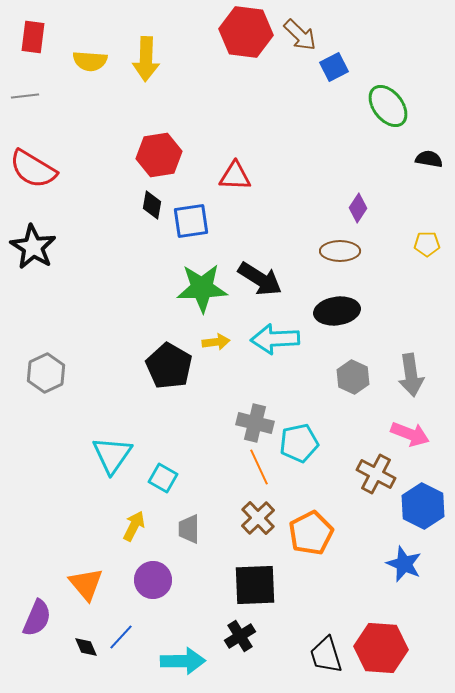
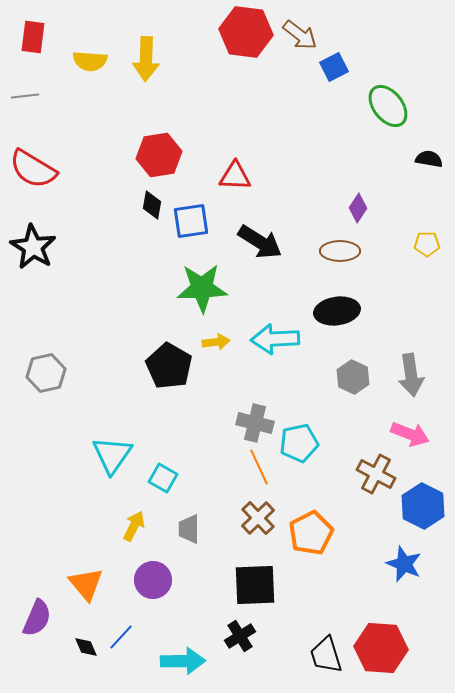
brown arrow at (300, 35): rotated 6 degrees counterclockwise
black arrow at (260, 279): moved 37 px up
gray hexagon at (46, 373): rotated 12 degrees clockwise
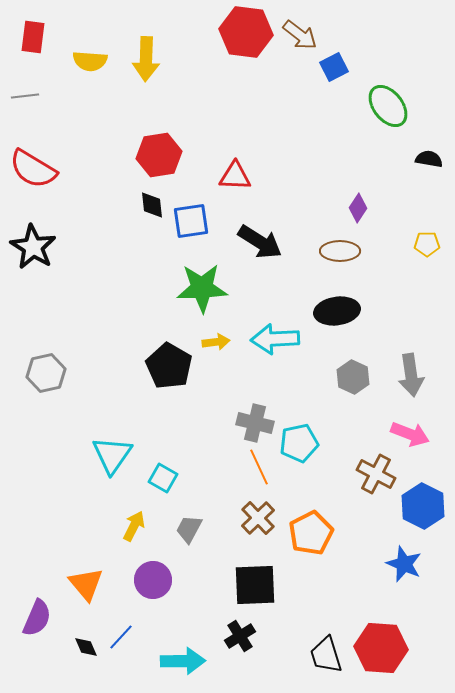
black diamond at (152, 205): rotated 16 degrees counterclockwise
gray trapezoid at (189, 529): rotated 28 degrees clockwise
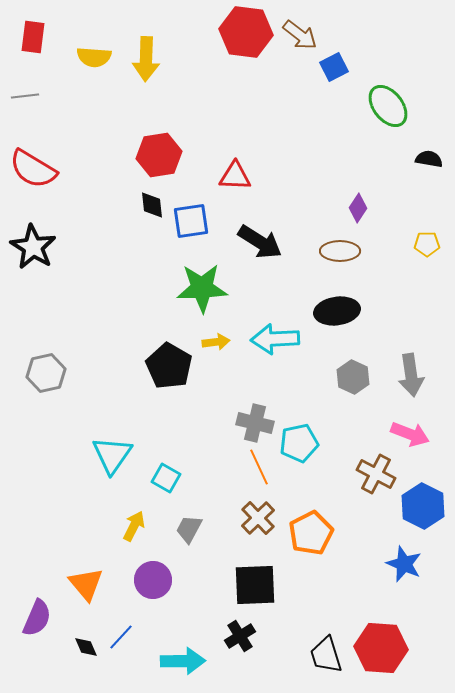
yellow semicircle at (90, 61): moved 4 px right, 4 px up
cyan square at (163, 478): moved 3 px right
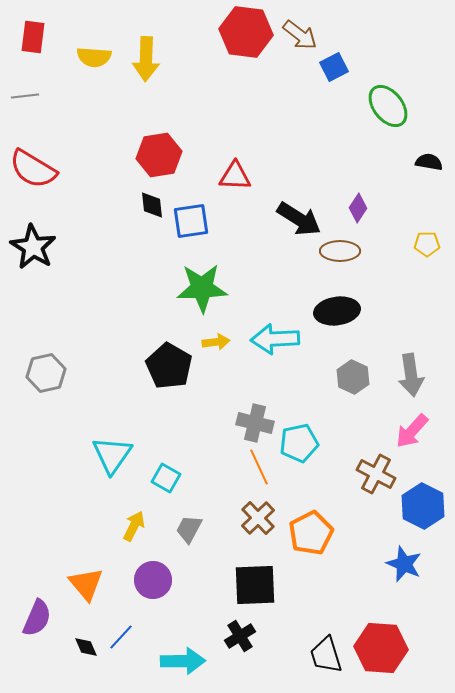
black semicircle at (429, 159): moved 3 px down
black arrow at (260, 242): moved 39 px right, 23 px up
pink arrow at (410, 434): moved 2 px right, 3 px up; rotated 111 degrees clockwise
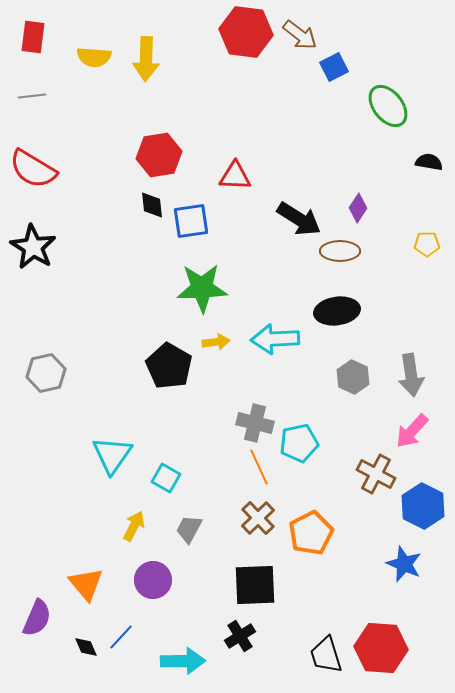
gray line at (25, 96): moved 7 px right
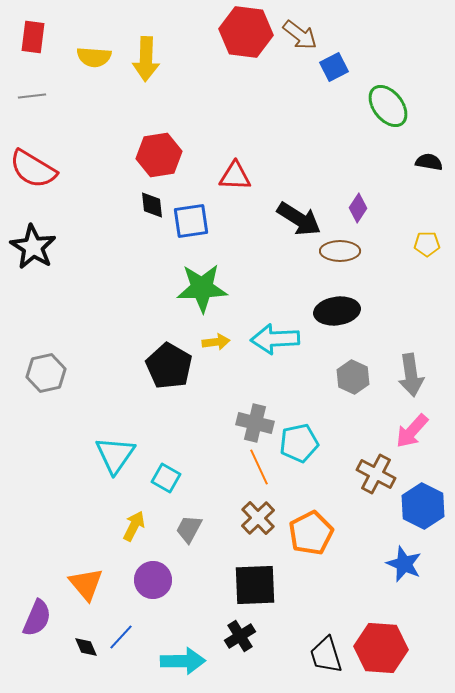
cyan triangle at (112, 455): moved 3 px right
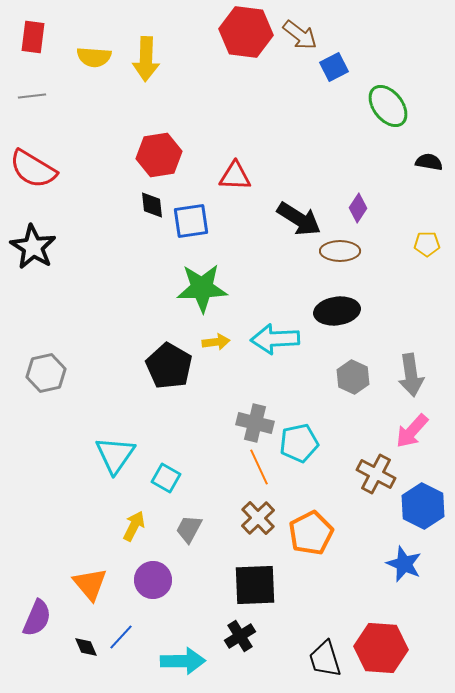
orange triangle at (86, 584): moved 4 px right
black trapezoid at (326, 655): moved 1 px left, 4 px down
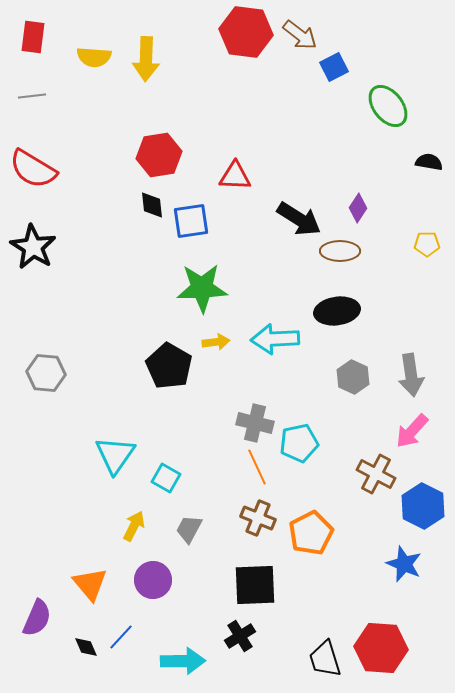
gray hexagon at (46, 373): rotated 18 degrees clockwise
orange line at (259, 467): moved 2 px left
brown cross at (258, 518): rotated 24 degrees counterclockwise
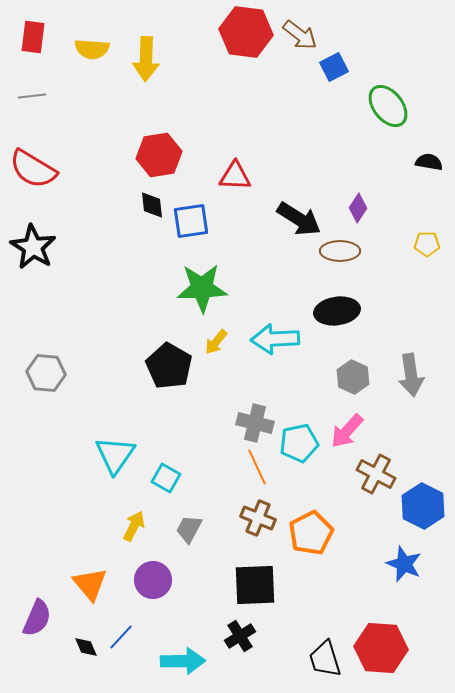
yellow semicircle at (94, 57): moved 2 px left, 8 px up
yellow arrow at (216, 342): rotated 136 degrees clockwise
pink arrow at (412, 431): moved 65 px left
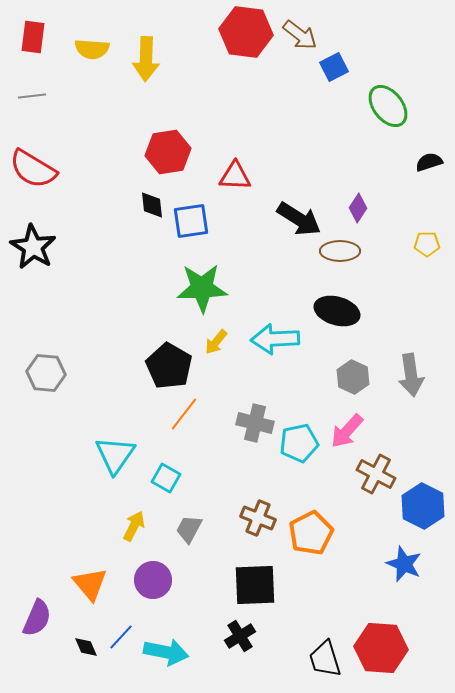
red hexagon at (159, 155): moved 9 px right, 3 px up
black semicircle at (429, 162): rotated 28 degrees counterclockwise
black ellipse at (337, 311): rotated 24 degrees clockwise
orange line at (257, 467): moved 73 px left, 53 px up; rotated 63 degrees clockwise
cyan arrow at (183, 661): moved 17 px left, 9 px up; rotated 12 degrees clockwise
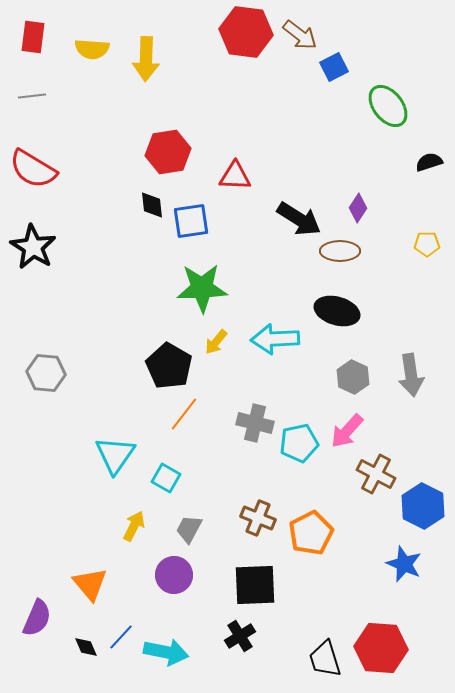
purple circle at (153, 580): moved 21 px right, 5 px up
